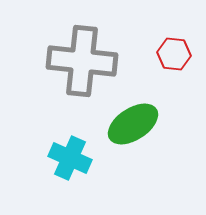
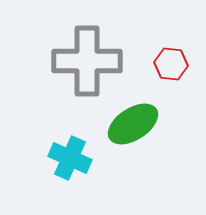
red hexagon: moved 3 px left, 10 px down
gray cross: moved 5 px right; rotated 6 degrees counterclockwise
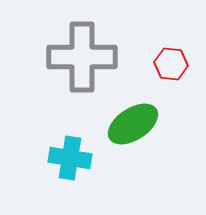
gray cross: moved 5 px left, 4 px up
cyan cross: rotated 15 degrees counterclockwise
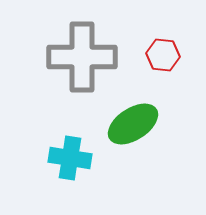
red hexagon: moved 8 px left, 9 px up
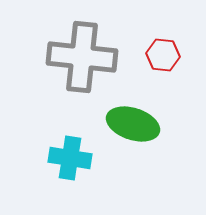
gray cross: rotated 6 degrees clockwise
green ellipse: rotated 51 degrees clockwise
